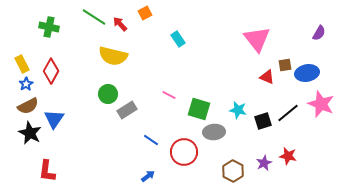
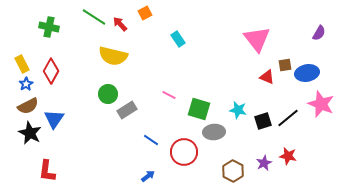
black line: moved 5 px down
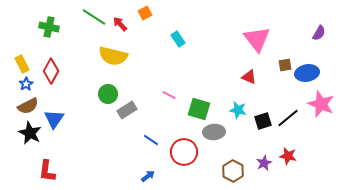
red triangle: moved 18 px left
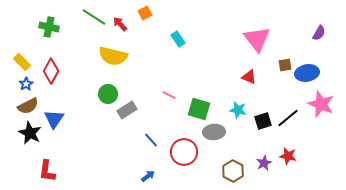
yellow rectangle: moved 2 px up; rotated 18 degrees counterclockwise
blue line: rotated 14 degrees clockwise
